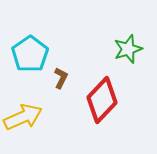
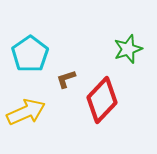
brown L-shape: moved 5 px right, 1 px down; rotated 135 degrees counterclockwise
yellow arrow: moved 3 px right, 5 px up
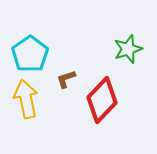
yellow arrow: moved 13 px up; rotated 78 degrees counterclockwise
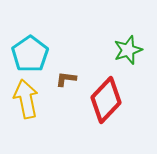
green star: moved 1 px down
brown L-shape: rotated 25 degrees clockwise
red diamond: moved 4 px right
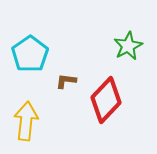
green star: moved 4 px up; rotated 8 degrees counterclockwise
brown L-shape: moved 2 px down
yellow arrow: moved 22 px down; rotated 18 degrees clockwise
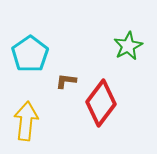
red diamond: moved 5 px left, 3 px down; rotated 6 degrees counterclockwise
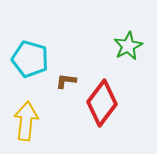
cyan pentagon: moved 5 px down; rotated 21 degrees counterclockwise
red diamond: moved 1 px right
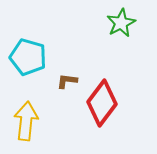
green star: moved 7 px left, 23 px up
cyan pentagon: moved 2 px left, 2 px up
brown L-shape: moved 1 px right
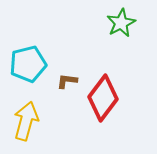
cyan pentagon: moved 7 px down; rotated 30 degrees counterclockwise
red diamond: moved 1 px right, 5 px up
yellow arrow: rotated 9 degrees clockwise
